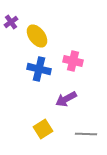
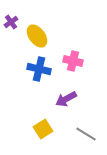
gray line: rotated 30 degrees clockwise
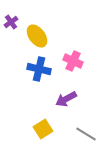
pink cross: rotated 12 degrees clockwise
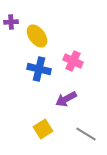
purple cross: rotated 32 degrees clockwise
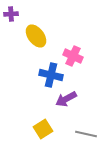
purple cross: moved 8 px up
yellow ellipse: moved 1 px left
pink cross: moved 5 px up
blue cross: moved 12 px right, 6 px down
gray line: rotated 20 degrees counterclockwise
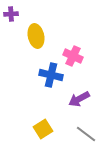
yellow ellipse: rotated 25 degrees clockwise
purple arrow: moved 13 px right
gray line: rotated 25 degrees clockwise
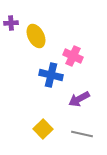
purple cross: moved 9 px down
yellow ellipse: rotated 15 degrees counterclockwise
yellow square: rotated 12 degrees counterclockwise
gray line: moved 4 px left; rotated 25 degrees counterclockwise
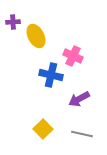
purple cross: moved 2 px right, 1 px up
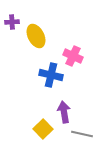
purple cross: moved 1 px left
purple arrow: moved 15 px left, 13 px down; rotated 110 degrees clockwise
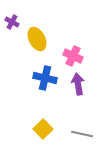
purple cross: rotated 32 degrees clockwise
yellow ellipse: moved 1 px right, 3 px down
blue cross: moved 6 px left, 3 px down
purple arrow: moved 14 px right, 28 px up
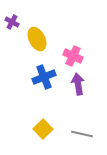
blue cross: moved 1 px left, 1 px up; rotated 35 degrees counterclockwise
